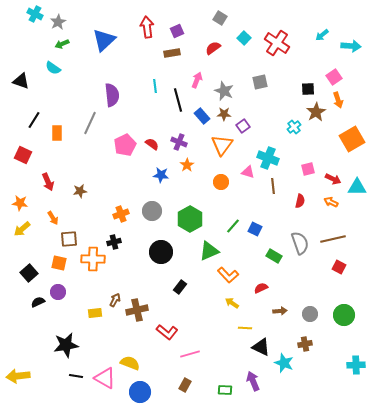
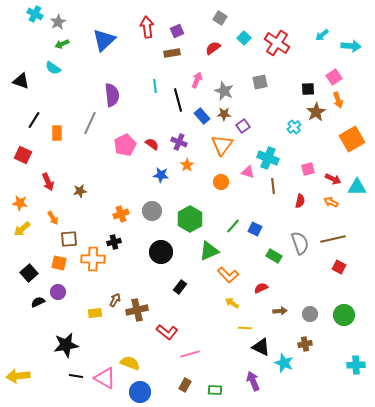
green rectangle at (225, 390): moved 10 px left
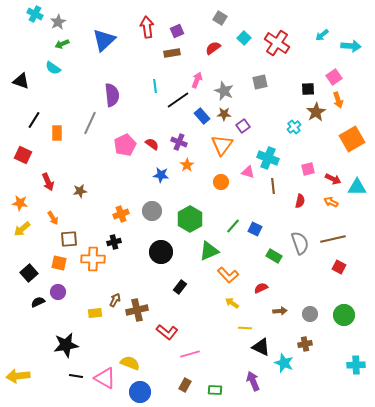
black line at (178, 100): rotated 70 degrees clockwise
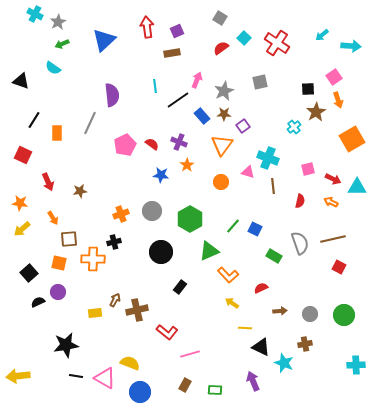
red semicircle at (213, 48): moved 8 px right
gray star at (224, 91): rotated 24 degrees clockwise
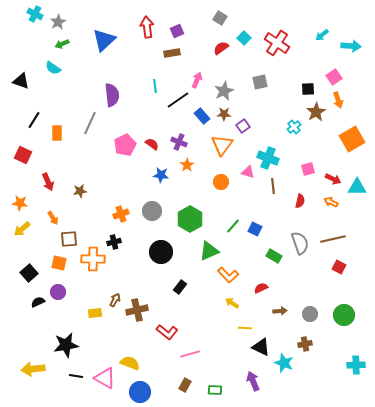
yellow arrow at (18, 376): moved 15 px right, 7 px up
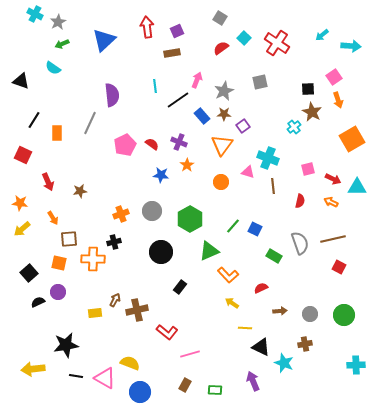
brown star at (316, 112): moved 4 px left; rotated 12 degrees counterclockwise
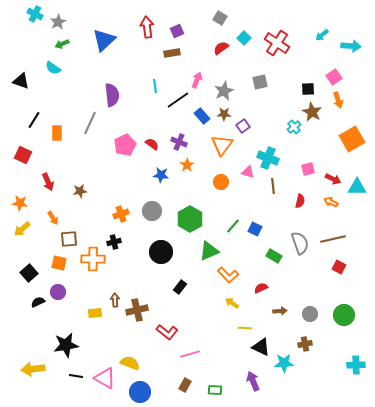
brown arrow at (115, 300): rotated 32 degrees counterclockwise
cyan star at (284, 363): rotated 24 degrees counterclockwise
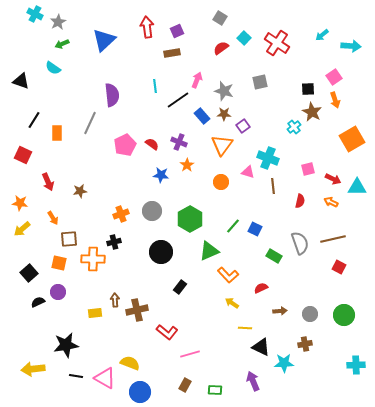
gray star at (224, 91): rotated 30 degrees counterclockwise
orange arrow at (338, 100): moved 3 px left
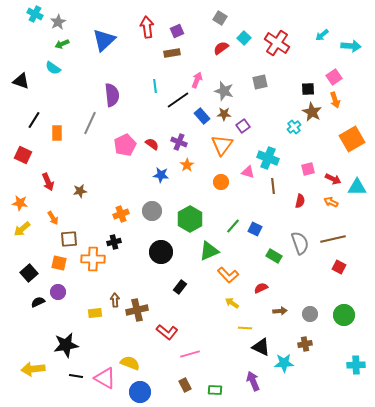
brown rectangle at (185, 385): rotated 56 degrees counterclockwise
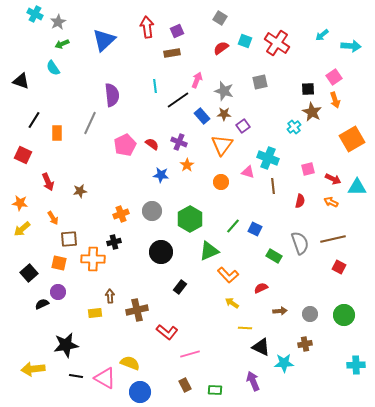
cyan square at (244, 38): moved 1 px right, 3 px down; rotated 24 degrees counterclockwise
cyan semicircle at (53, 68): rotated 21 degrees clockwise
brown arrow at (115, 300): moved 5 px left, 4 px up
black semicircle at (38, 302): moved 4 px right, 2 px down
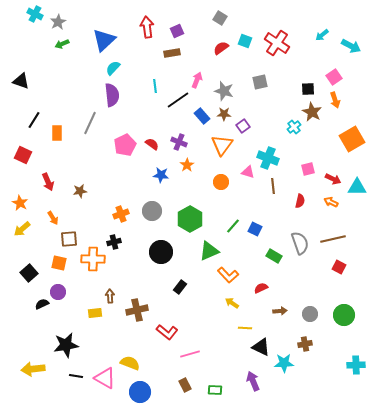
cyan arrow at (351, 46): rotated 24 degrees clockwise
cyan semicircle at (53, 68): moved 60 px right; rotated 77 degrees clockwise
orange star at (20, 203): rotated 21 degrees clockwise
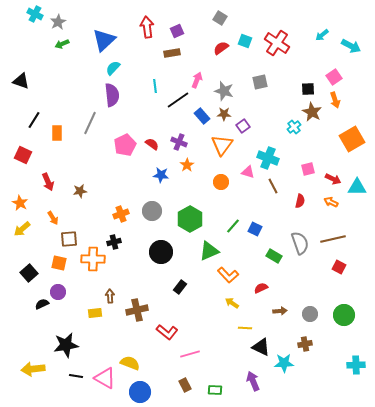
brown line at (273, 186): rotated 21 degrees counterclockwise
